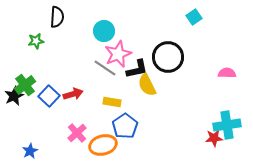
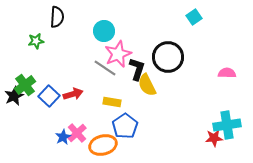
black L-shape: rotated 60 degrees counterclockwise
blue star: moved 33 px right, 14 px up
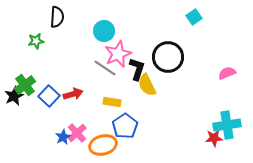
pink semicircle: rotated 24 degrees counterclockwise
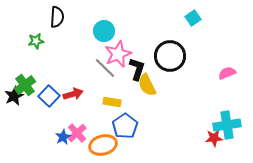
cyan square: moved 1 px left, 1 px down
black circle: moved 2 px right, 1 px up
gray line: rotated 10 degrees clockwise
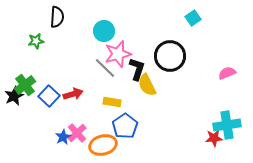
pink star: rotated 8 degrees clockwise
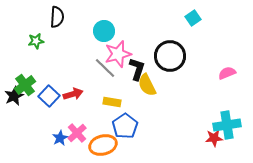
blue star: moved 3 px left, 1 px down
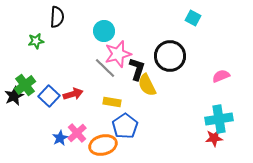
cyan square: rotated 28 degrees counterclockwise
pink semicircle: moved 6 px left, 3 px down
cyan cross: moved 8 px left, 6 px up
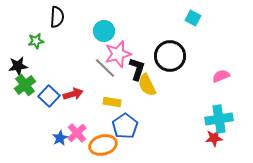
black star: moved 4 px right, 30 px up; rotated 18 degrees clockwise
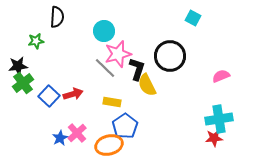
green cross: moved 2 px left, 2 px up
orange ellipse: moved 6 px right
